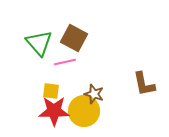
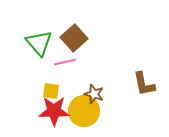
brown square: rotated 20 degrees clockwise
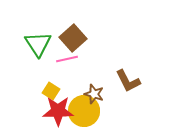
brown square: moved 1 px left
green triangle: moved 1 px left, 1 px down; rotated 8 degrees clockwise
pink line: moved 2 px right, 3 px up
brown L-shape: moved 16 px left, 3 px up; rotated 16 degrees counterclockwise
yellow square: rotated 24 degrees clockwise
red star: moved 4 px right
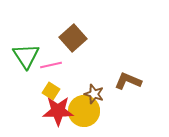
green triangle: moved 12 px left, 12 px down
pink line: moved 16 px left, 6 px down
brown L-shape: rotated 140 degrees clockwise
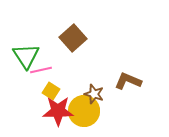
pink line: moved 10 px left, 5 px down
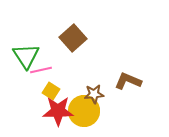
brown star: rotated 24 degrees counterclockwise
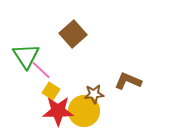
brown square: moved 4 px up
pink line: rotated 55 degrees clockwise
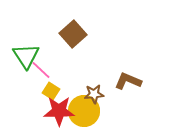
red star: moved 1 px right
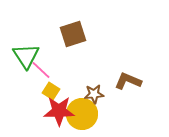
brown square: rotated 24 degrees clockwise
yellow circle: moved 2 px left, 3 px down
